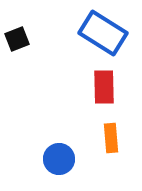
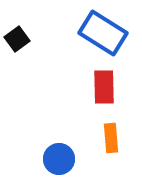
black square: rotated 15 degrees counterclockwise
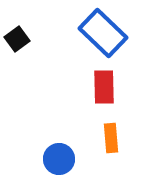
blue rectangle: rotated 12 degrees clockwise
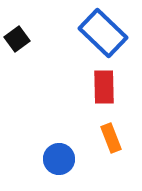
orange rectangle: rotated 16 degrees counterclockwise
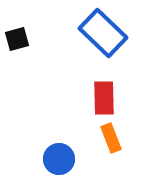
black square: rotated 20 degrees clockwise
red rectangle: moved 11 px down
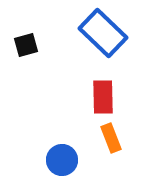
black square: moved 9 px right, 6 px down
red rectangle: moved 1 px left, 1 px up
blue circle: moved 3 px right, 1 px down
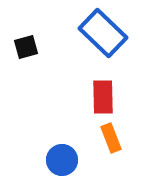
black square: moved 2 px down
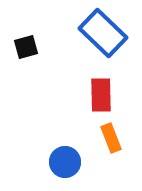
red rectangle: moved 2 px left, 2 px up
blue circle: moved 3 px right, 2 px down
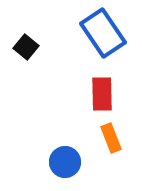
blue rectangle: rotated 12 degrees clockwise
black square: rotated 35 degrees counterclockwise
red rectangle: moved 1 px right, 1 px up
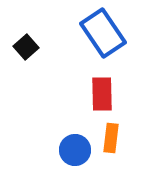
black square: rotated 10 degrees clockwise
orange rectangle: rotated 28 degrees clockwise
blue circle: moved 10 px right, 12 px up
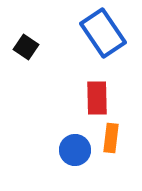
black square: rotated 15 degrees counterclockwise
red rectangle: moved 5 px left, 4 px down
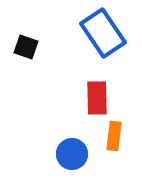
black square: rotated 15 degrees counterclockwise
orange rectangle: moved 3 px right, 2 px up
blue circle: moved 3 px left, 4 px down
